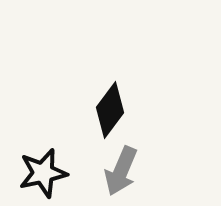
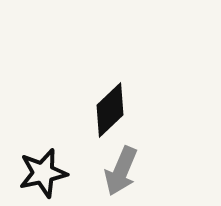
black diamond: rotated 10 degrees clockwise
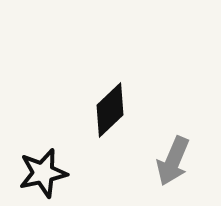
gray arrow: moved 52 px right, 10 px up
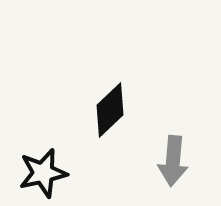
gray arrow: rotated 18 degrees counterclockwise
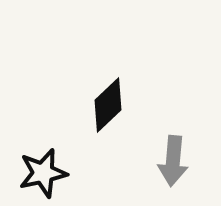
black diamond: moved 2 px left, 5 px up
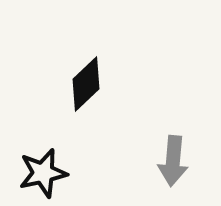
black diamond: moved 22 px left, 21 px up
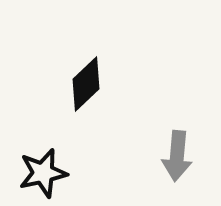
gray arrow: moved 4 px right, 5 px up
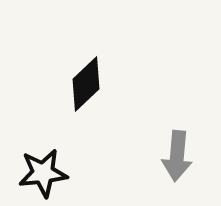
black star: rotated 6 degrees clockwise
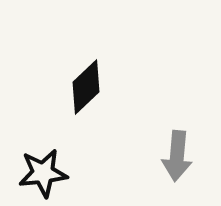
black diamond: moved 3 px down
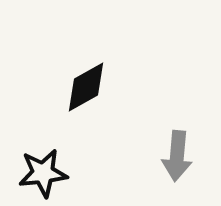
black diamond: rotated 14 degrees clockwise
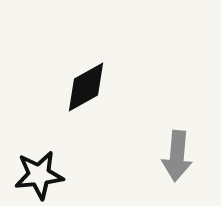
black star: moved 4 px left, 2 px down
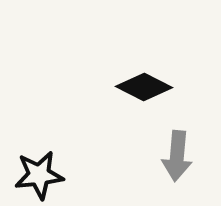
black diamond: moved 58 px right; rotated 56 degrees clockwise
